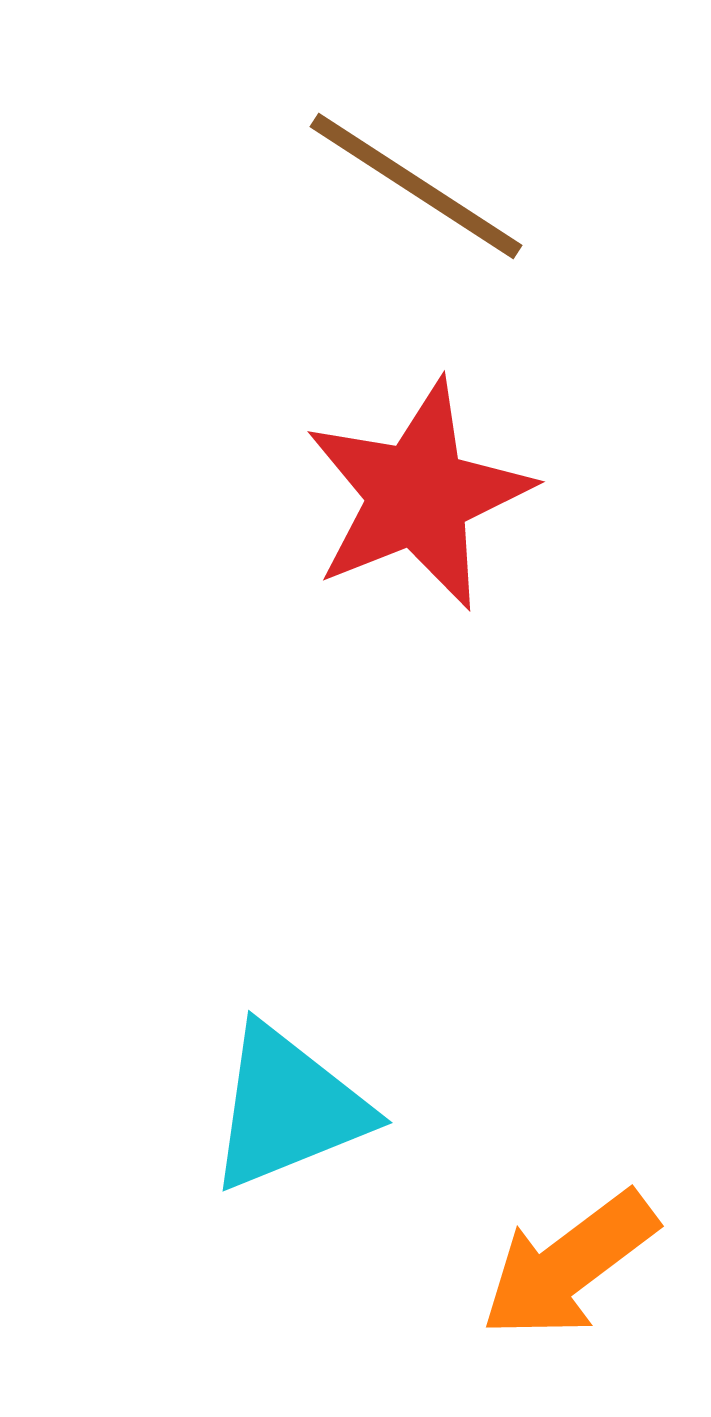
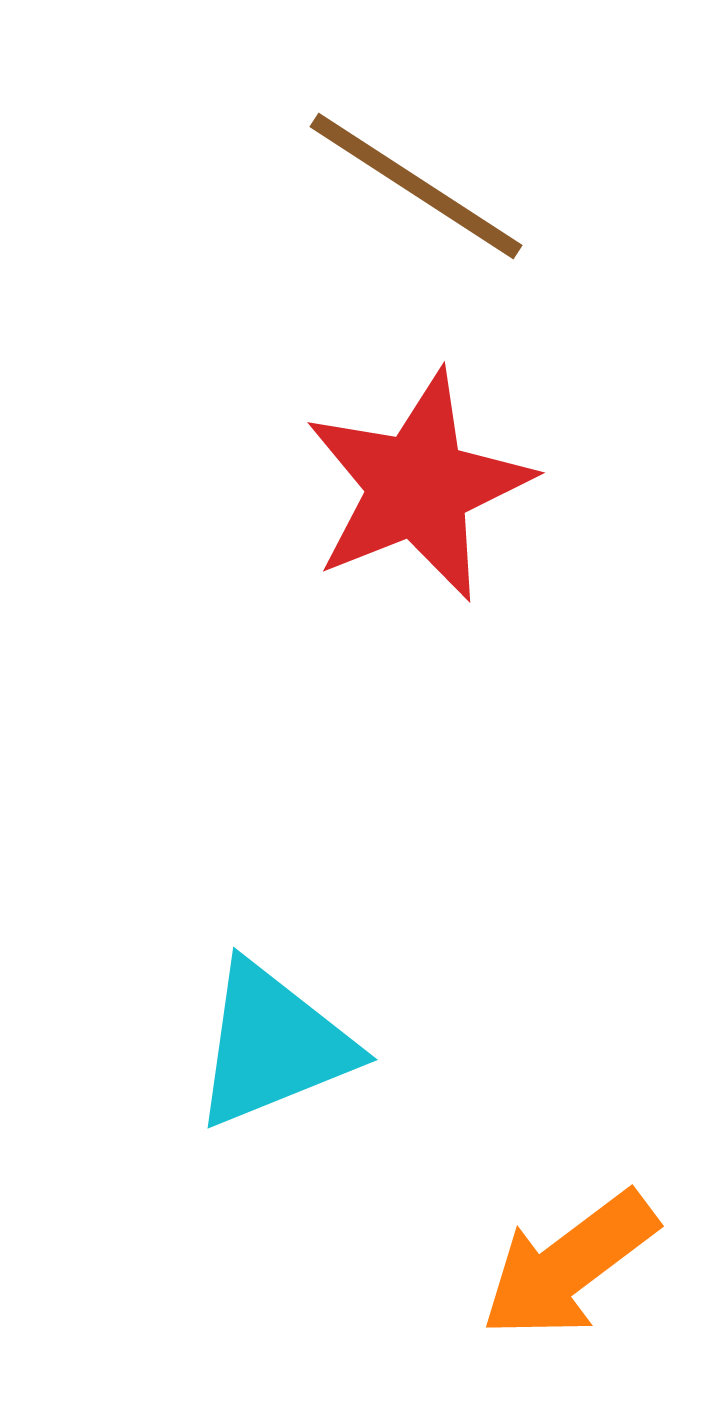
red star: moved 9 px up
cyan triangle: moved 15 px left, 63 px up
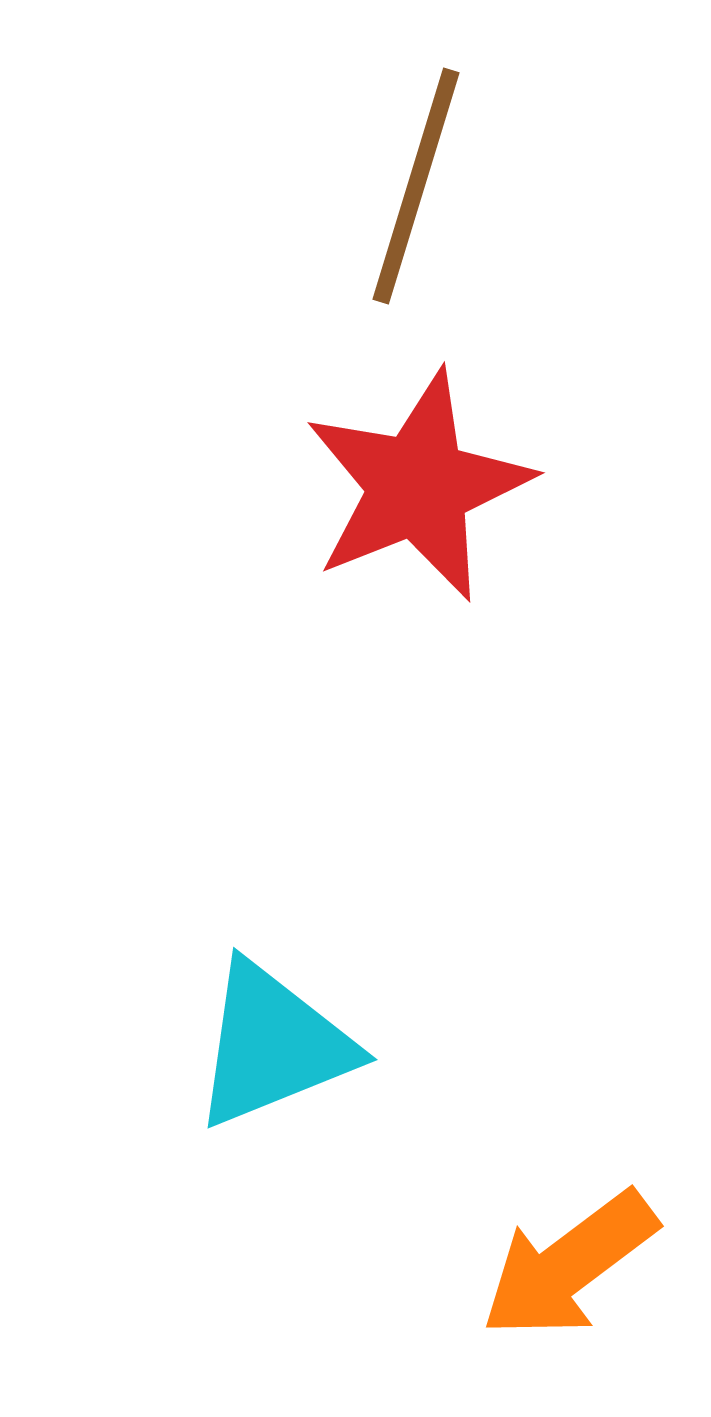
brown line: rotated 74 degrees clockwise
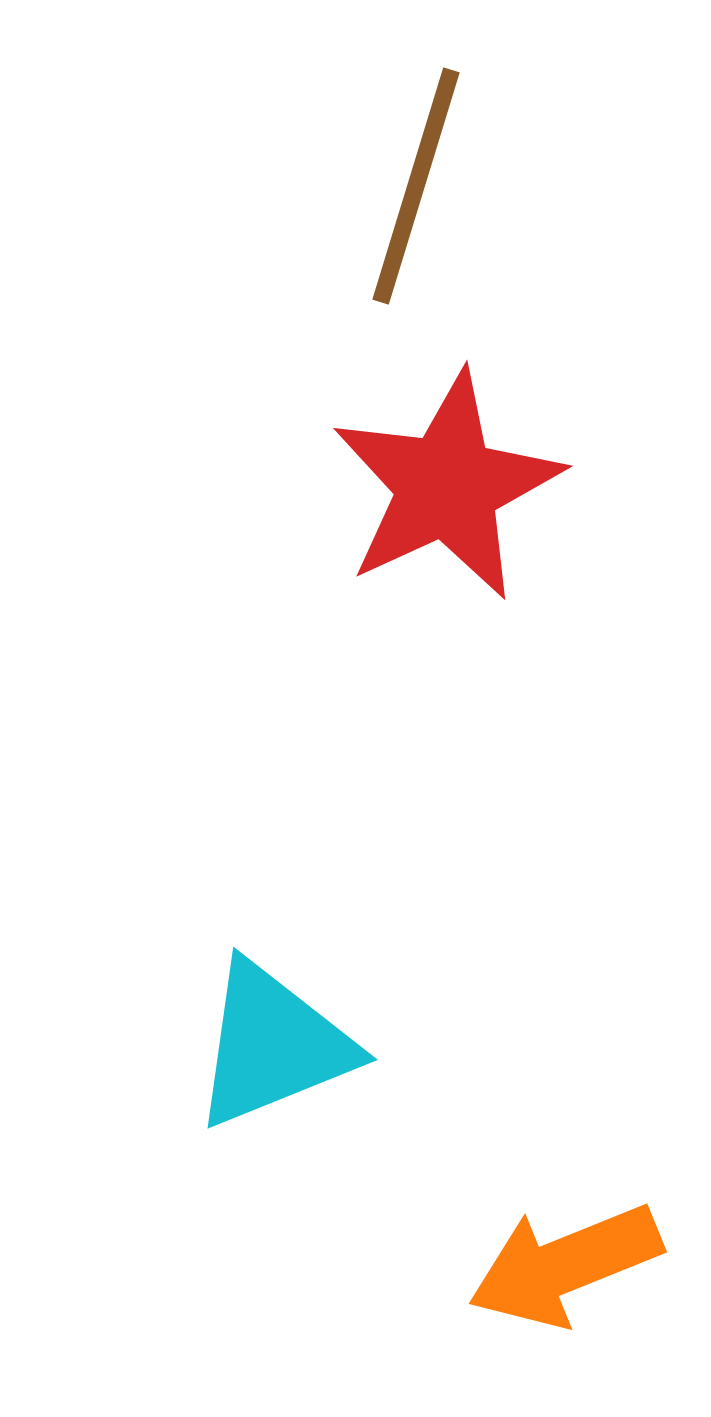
red star: moved 29 px right; rotated 3 degrees counterclockwise
orange arrow: moved 4 px left; rotated 15 degrees clockwise
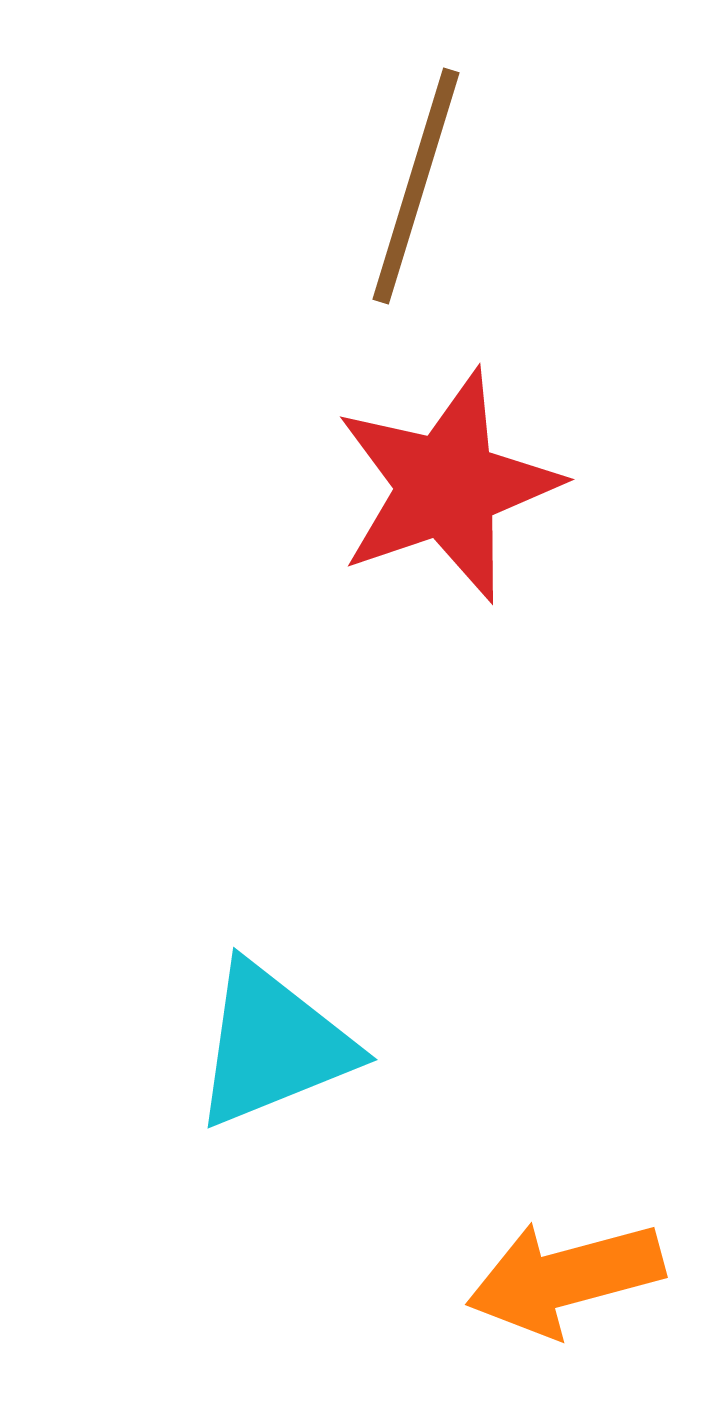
red star: rotated 6 degrees clockwise
orange arrow: moved 13 px down; rotated 7 degrees clockwise
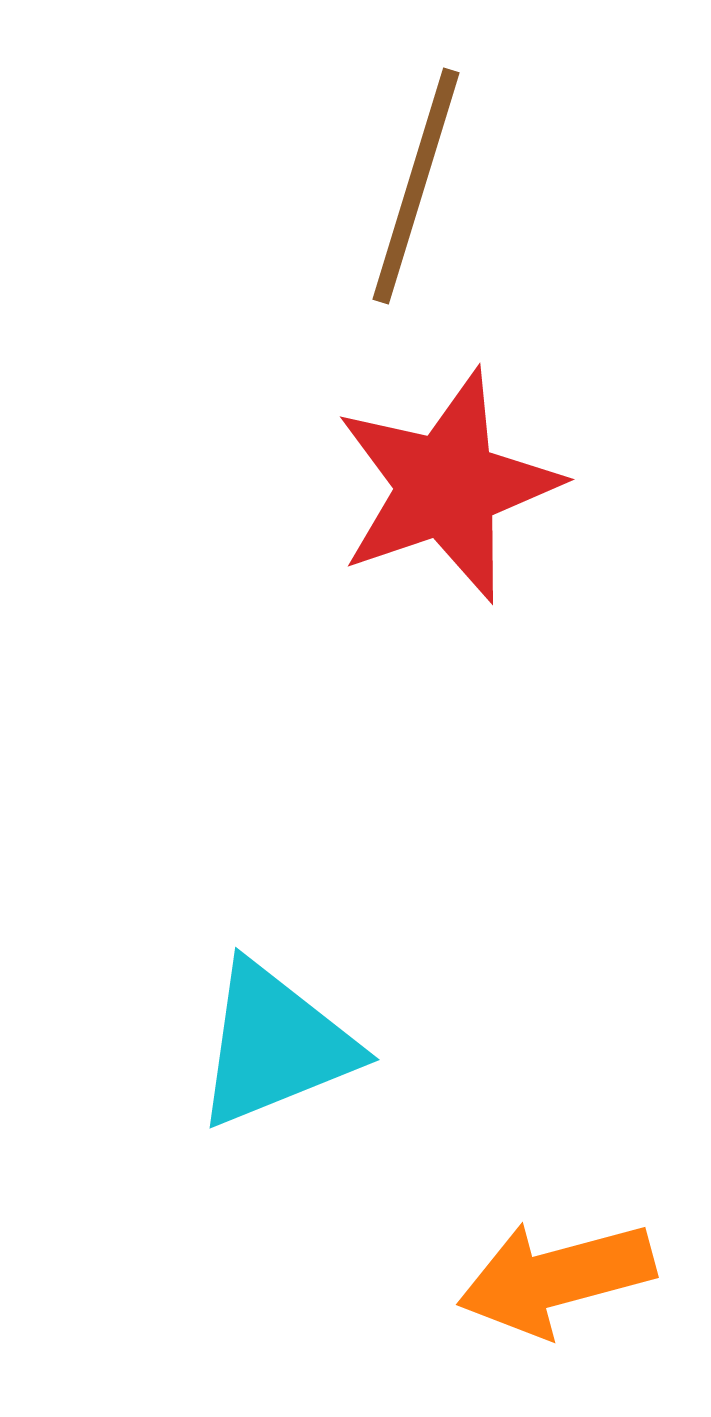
cyan triangle: moved 2 px right
orange arrow: moved 9 px left
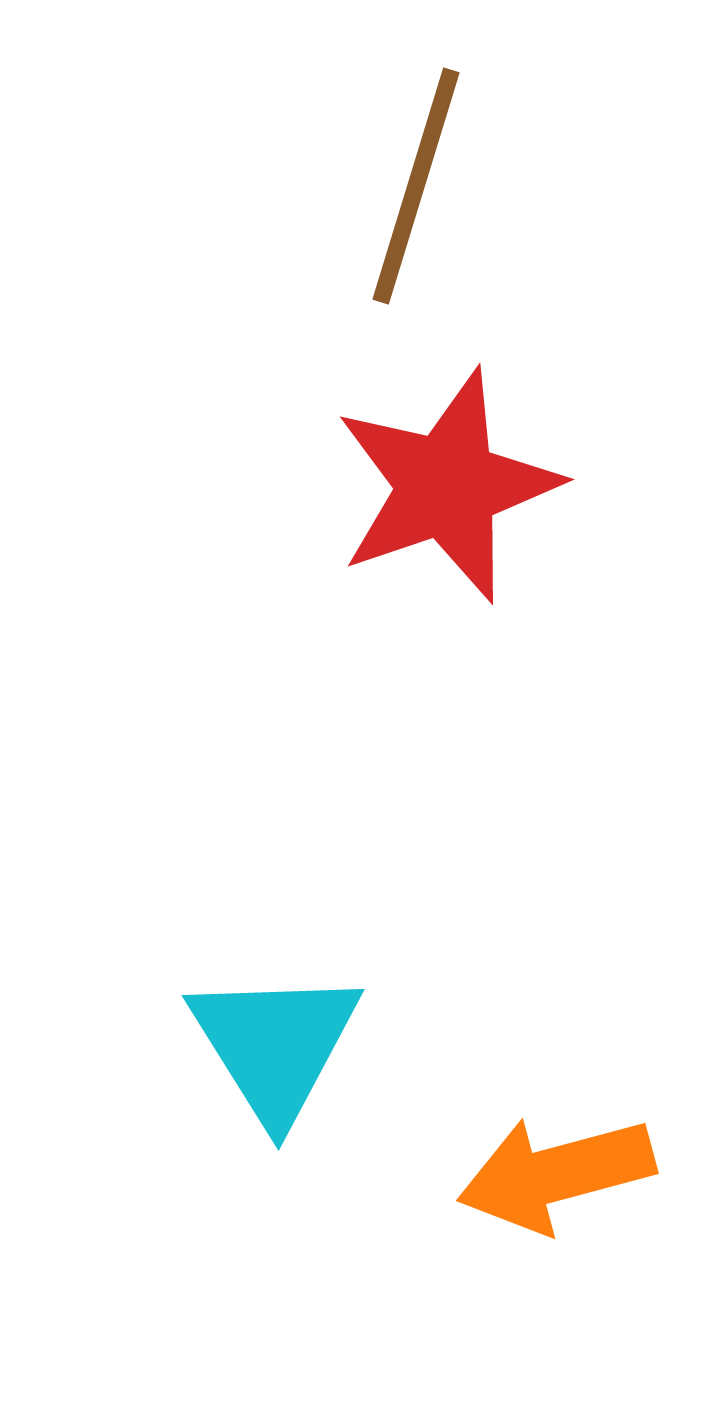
cyan triangle: rotated 40 degrees counterclockwise
orange arrow: moved 104 px up
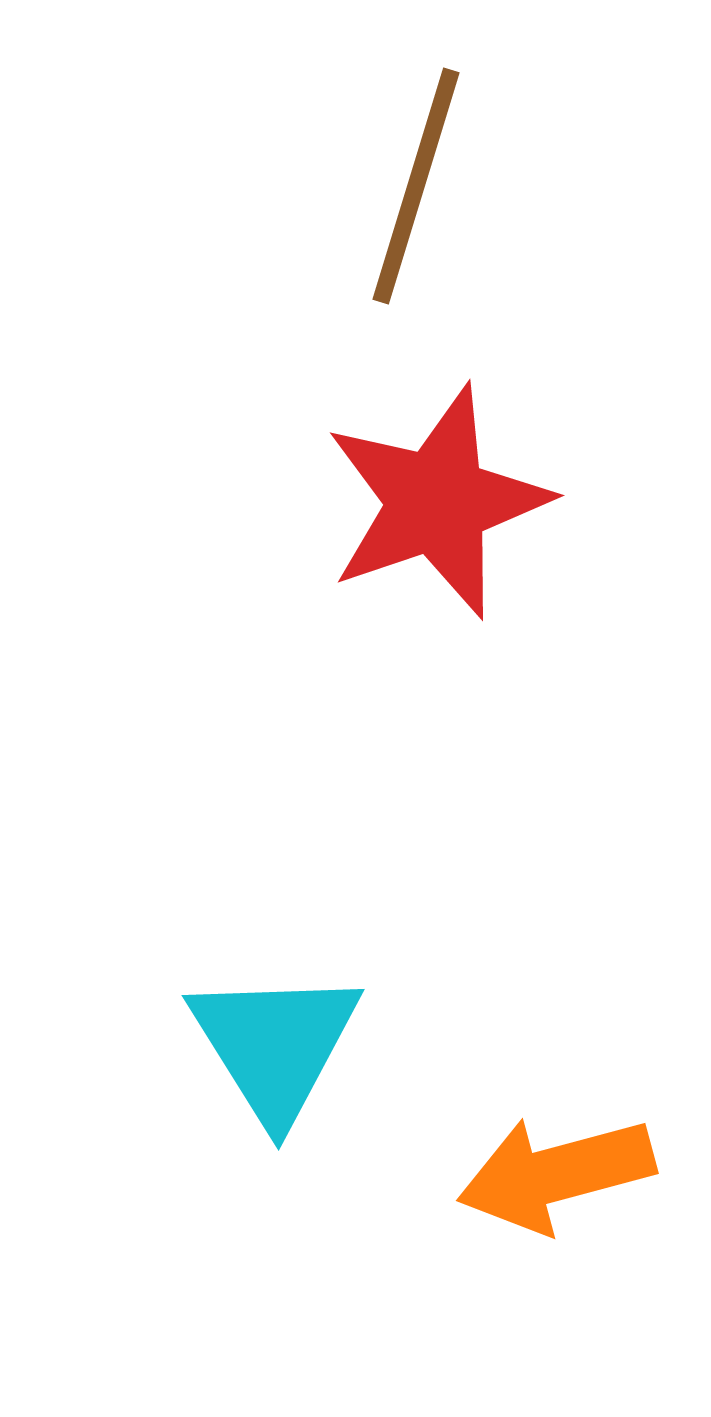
red star: moved 10 px left, 16 px down
